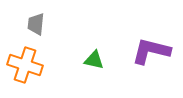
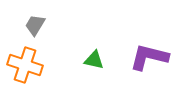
gray trapezoid: moved 1 px left, 1 px down; rotated 25 degrees clockwise
purple L-shape: moved 2 px left, 6 px down
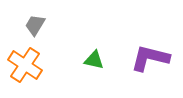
purple L-shape: moved 1 px right, 1 px down
orange cross: rotated 16 degrees clockwise
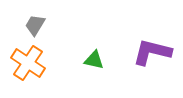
purple L-shape: moved 2 px right, 6 px up
orange cross: moved 3 px right, 2 px up
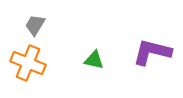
orange cross: rotated 12 degrees counterclockwise
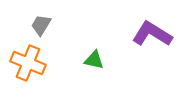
gray trapezoid: moved 6 px right
purple L-shape: moved 18 px up; rotated 18 degrees clockwise
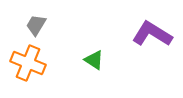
gray trapezoid: moved 5 px left
green triangle: rotated 20 degrees clockwise
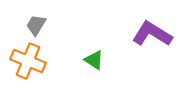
orange cross: moved 2 px up
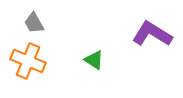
gray trapezoid: moved 2 px left, 2 px up; rotated 60 degrees counterclockwise
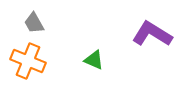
green triangle: rotated 10 degrees counterclockwise
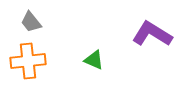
gray trapezoid: moved 3 px left, 1 px up; rotated 10 degrees counterclockwise
orange cross: rotated 28 degrees counterclockwise
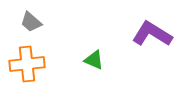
gray trapezoid: rotated 10 degrees counterclockwise
orange cross: moved 1 px left, 3 px down
